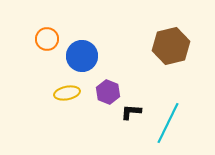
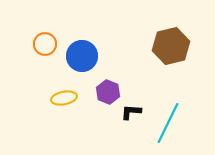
orange circle: moved 2 px left, 5 px down
yellow ellipse: moved 3 px left, 5 px down
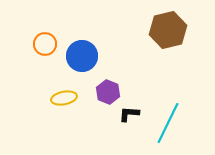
brown hexagon: moved 3 px left, 16 px up
black L-shape: moved 2 px left, 2 px down
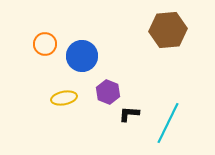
brown hexagon: rotated 9 degrees clockwise
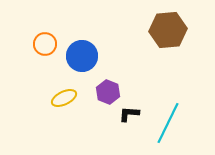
yellow ellipse: rotated 15 degrees counterclockwise
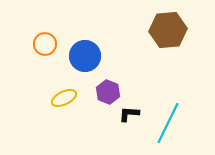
blue circle: moved 3 px right
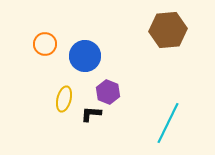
yellow ellipse: moved 1 px down; rotated 50 degrees counterclockwise
black L-shape: moved 38 px left
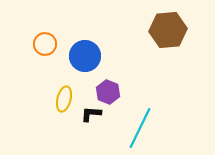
cyan line: moved 28 px left, 5 px down
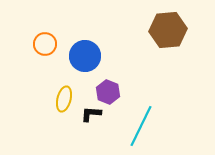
cyan line: moved 1 px right, 2 px up
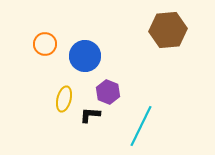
black L-shape: moved 1 px left, 1 px down
